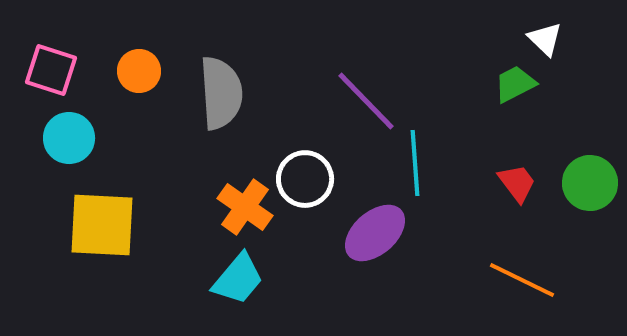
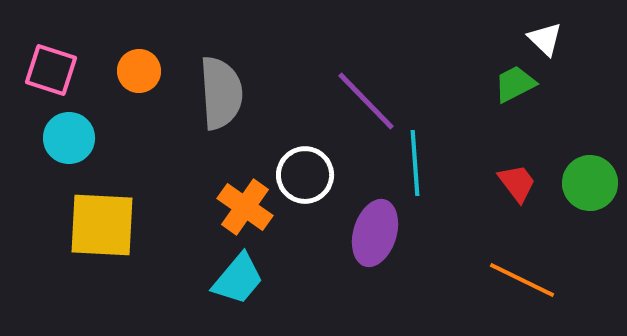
white circle: moved 4 px up
purple ellipse: rotated 32 degrees counterclockwise
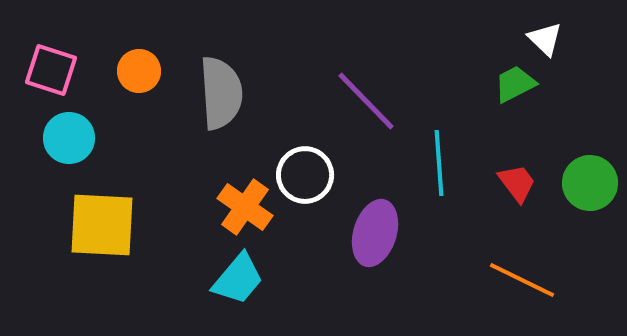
cyan line: moved 24 px right
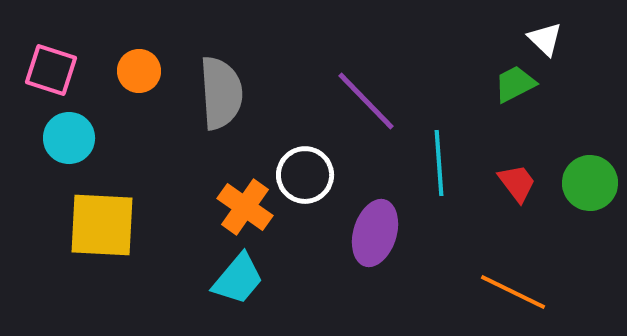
orange line: moved 9 px left, 12 px down
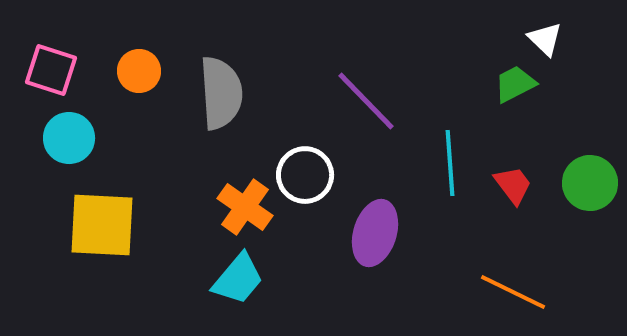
cyan line: moved 11 px right
red trapezoid: moved 4 px left, 2 px down
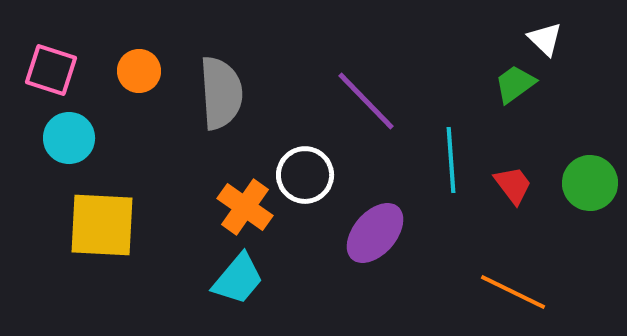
green trapezoid: rotated 9 degrees counterclockwise
cyan line: moved 1 px right, 3 px up
purple ellipse: rotated 24 degrees clockwise
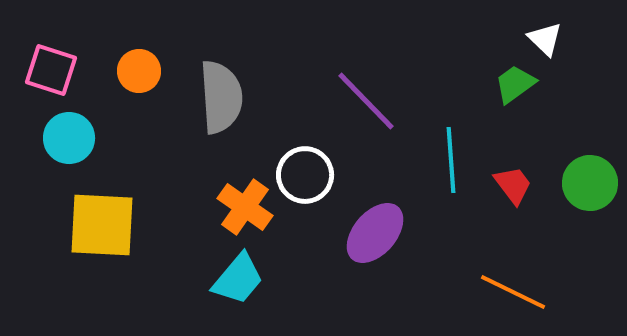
gray semicircle: moved 4 px down
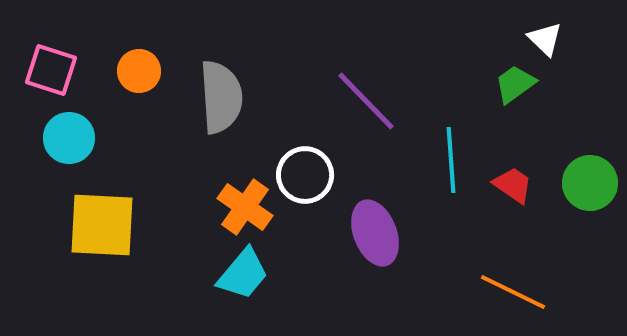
red trapezoid: rotated 18 degrees counterclockwise
purple ellipse: rotated 62 degrees counterclockwise
cyan trapezoid: moved 5 px right, 5 px up
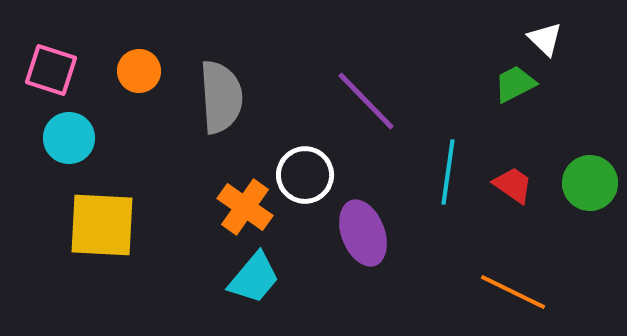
green trapezoid: rotated 9 degrees clockwise
cyan line: moved 3 px left, 12 px down; rotated 12 degrees clockwise
purple ellipse: moved 12 px left
cyan trapezoid: moved 11 px right, 4 px down
